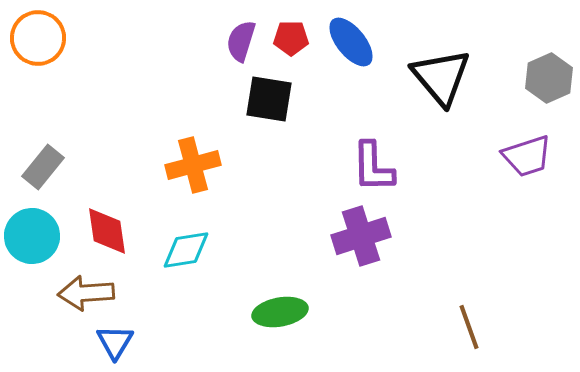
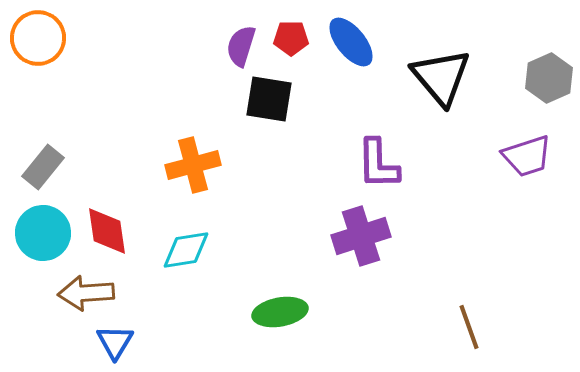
purple semicircle: moved 5 px down
purple L-shape: moved 5 px right, 3 px up
cyan circle: moved 11 px right, 3 px up
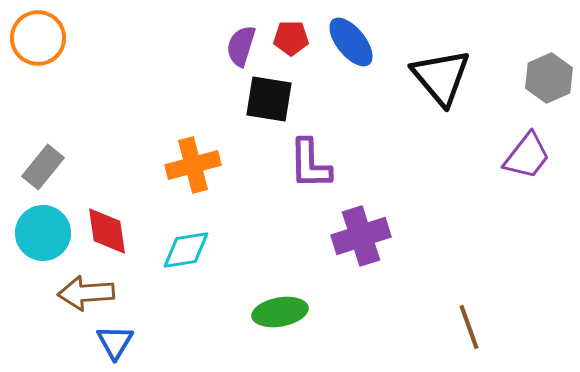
purple trapezoid: rotated 34 degrees counterclockwise
purple L-shape: moved 68 px left
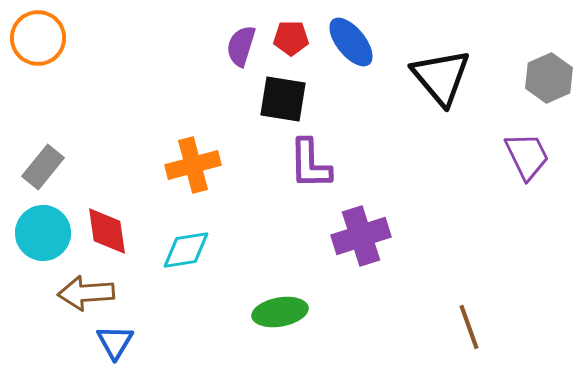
black square: moved 14 px right
purple trapezoid: rotated 64 degrees counterclockwise
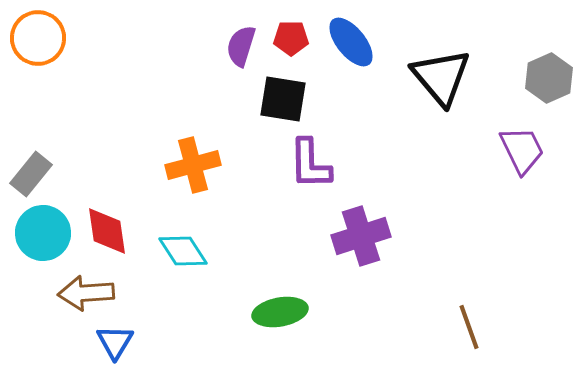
purple trapezoid: moved 5 px left, 6 px up
gray rectangle: moved 12 px left, 7 px down
cyan diamond: moved 3 px left, 1 px down; rotated 66 degrees clockwise
